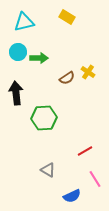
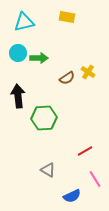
yellow rectangle: rotated 21 degrees counterclockwise
cyan circle: moved 1 px down
black arrow: moved 2 px right, 3 px down
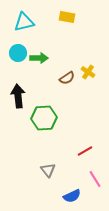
gray triangle: rotated 21 degrees clockwise
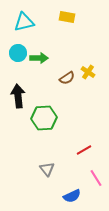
red line: moved 1 px left, 1 px up
gray triangle: moved 1 px left, 1 px up
pink line: moved 1 px right, 1 px up
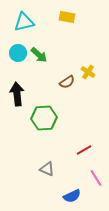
green arrow: moved 3 px up; rotated 42 degrees clockwise
brown semicircle: moved 4 px down
black arrow: moved 1 px left, 2 px up
gray triangle: rotated 28 degrees counterclockwise
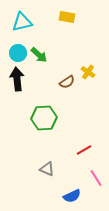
cyan triangle: moved 2 px left
black arrow: moved 15 px up
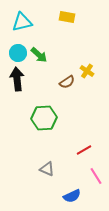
yellow cross: moved 1 px left, 1 px up
pink line: moved 2 px up
